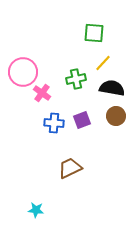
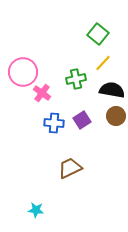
green square: moved 4 px right, 1 px down; rotated 35 degrees clockwise
black semicircle: moved 2 px down
purple square: rotated 12 degrees counterclockwise
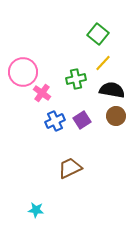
blue cross: moved 1 px right, 2 px up; rotated 30 degrees counterclockwise
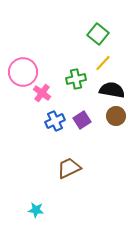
brown trapezoid: moved 1 px left
